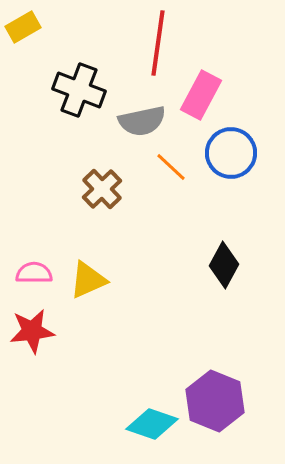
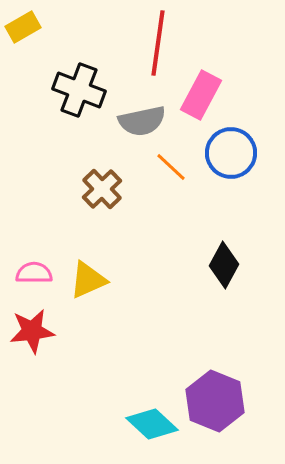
cyan diamond: rotated 24 degrees clockwise
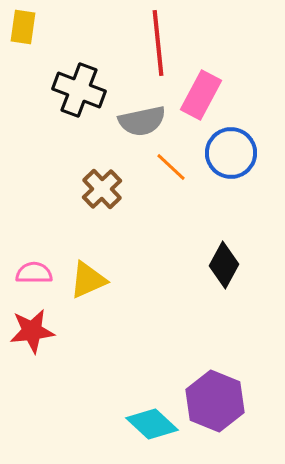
yellow rectangle: rotated 52 degrees counterclockwise
red line: rotated 14 degrees counterclockwise
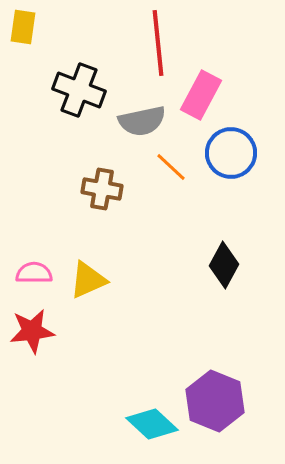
brown cross: rotated 36 degrees counterclockwise
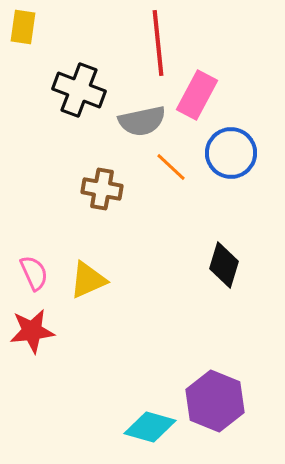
pink rectangle: moved 4 px left
black diamond: rotated 12 degrees counterclockwise
pink semicircle: rotated 66 degrees clockwise
cyan diamond: moved 2 px left, 3 px down; rotated 27 degrees counterclockwise
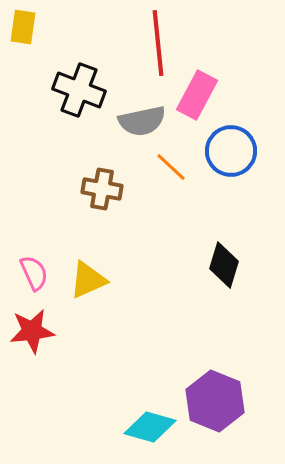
blue circle: moved 2 px up
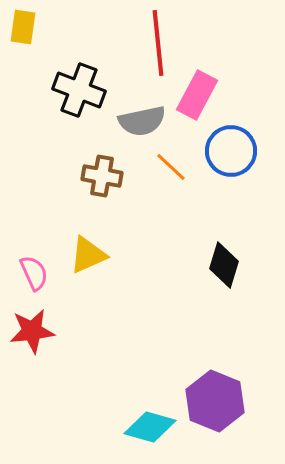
brown cross: moved 13 px up
yellow triangle: moved 25 px up
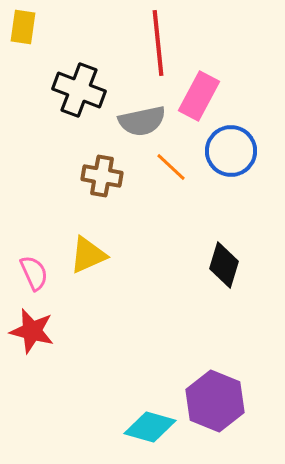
pink rectangle: moved 2 px right, 1 px down
red star: rotated 21 degrees clockwise
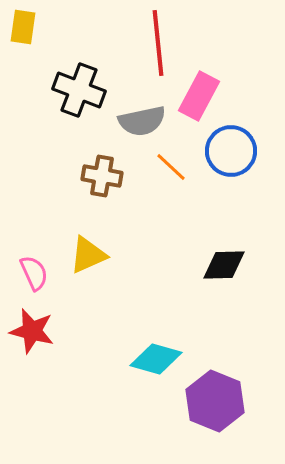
black diamond: rotated 72 degrees clockwise
cyan diamond: moved 6 px right, 68 px up
